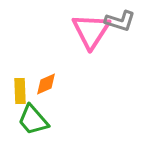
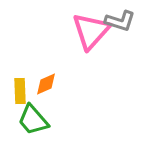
pink triangle: rotated 9 degrees clockwise
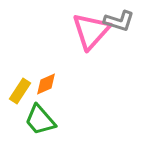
gray L-shape: moved 1 px left
yellow rectangle: rotated 35 degrees clockwise
green trapezoid: moved 7 px right
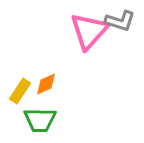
gray L-shape: moved 1 px right
pink triangle: moved 2 px left
green trapezoid: rotated 48 degrees counterclockwise
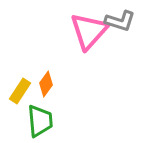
orange diamond: rotated 30 degrees counterclockwise
green trapezoid: moved 1 px down; rotated 96 degrees counterclockwise
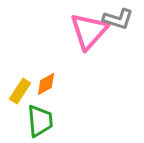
gray L-shape: moved 2 px left, 2 px up
orange diamond: rotated 25 degrees clockwise
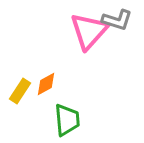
gray L-shape: moved 1 px left, 1 px down
green trapezoid: moved 27 px right, 1 px up
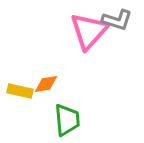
orange diamond: rotated 20 degrees clockwise
yellow rectangle: rotated 70 degrees clockwise
